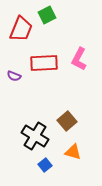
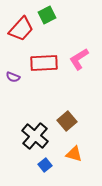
red trapezoid: rotated 20 degrees clockwise
pink L-shape: rotated 30 degrees clockwise
purple semicircle: moved 1 px left, 1 px down
black cross: rotated 8 degrees clockwise
orange triangle: moved 1 px right, 2 px down
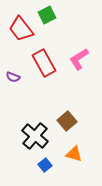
red trapezoid: rotated 100 degrees clockwise
red rectangle: rotated 64 degrees clockwise
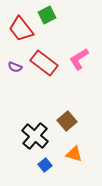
red rectangle: rotated 24 degrees counterclockwise
purple semicircle: moved 2 px right, 10 px up
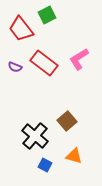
orange triangle: moved 2 px down
blue square: rotated 24 degrees counterclockwise
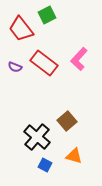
pink L-shape: rotated 15 degrees counterclockwise
black cross: moved 2 px right, 1 px down
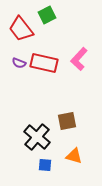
red rectangle: rotated 24 degrees counterclockwise
purple semicircle: moved 4 px right, 4 px up
brown square: rotated 30 degrees clockwise
blue square: rotated 24 degrees counterclockwise
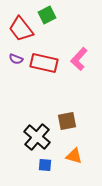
purple semicircle: moved 3 px left, 4 px up
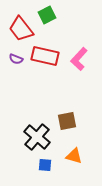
red rectangle: moved 1 px right, 7 px up
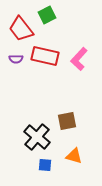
purple semicircle: rotated 24 degrees counterclockwise
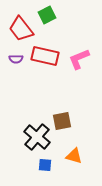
pink L-shape: rotated 25 degrees clockwise
brown square: moved 5 px left
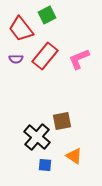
red rectangle: rotated 64 degrees counterclockwise
orange triangle: rotated 18 degrees clockwise
